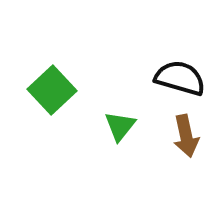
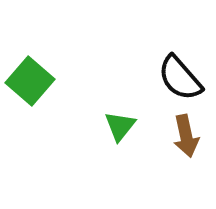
black semicircle: rotated 147 degrees counterclockwise
green square: moved 22 px left, 9 px up; rotated 6 degrees counterclockwise
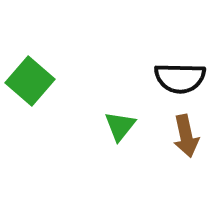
black semicircle: rotated 48 degrees counterclockwise
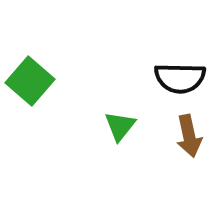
brown arrow: moved 3 px right
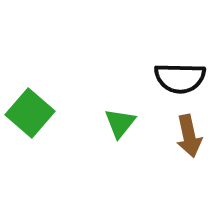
green square: moved 32 px down
green triangle: moved 3 px up
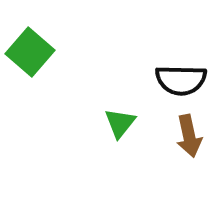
black semicircle: moved 1 px right, 2 px down
green square: moved 61 px up
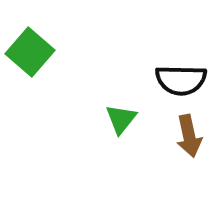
green triangle: moved 1 px right, 4 px up
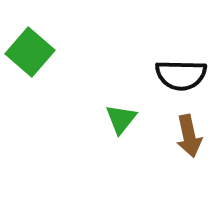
black semicircle: moved 5 px up
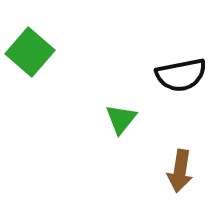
black semicircle: rotated 12 degrees counterclockwise
brown arrow: moved 9 px left, 35 px down; rotated 21 degrees clockwise
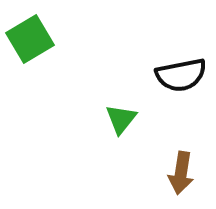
green square: moved 13 px up; rotated 18 degrees clockwise
brown arrow: moved 1 px right, 2 px down
